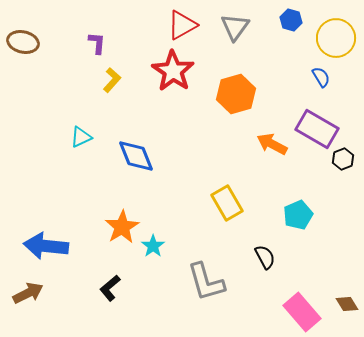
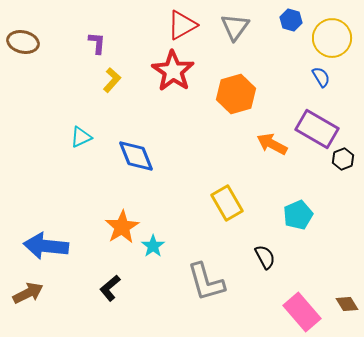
yellow circle: moved 4 px left
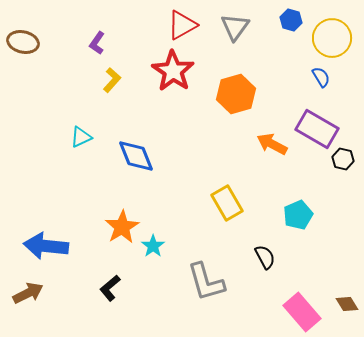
purple L-shape: rotated 150 degrees counterclockwise
black hexagon: rotated 25 degrees counterclockwise
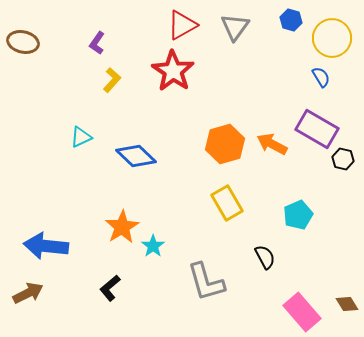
orange hexagon: moved 11 px left, 50 px down
blue diamond: rotated 24 degrees counterclockwise
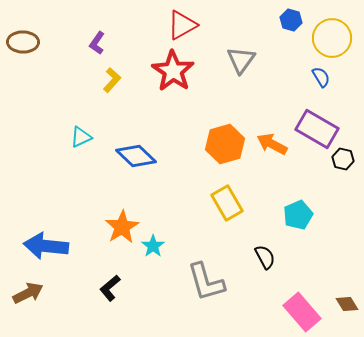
gray triangle: moved 6 px right, 33 px down
brown ellipse: rotated 12 degrees counterclockwise
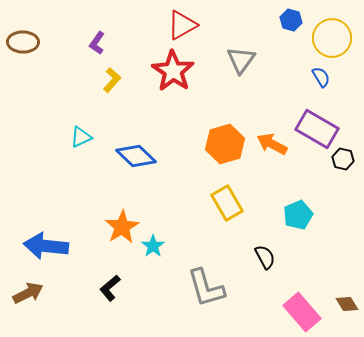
gray L-shape: moved 6 px down
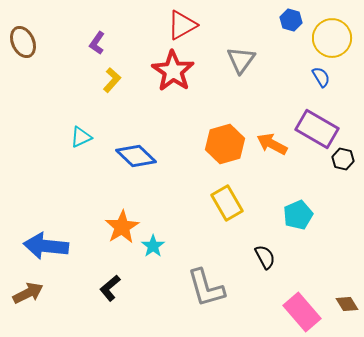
brown ellipse: rotated 64 degrees clockwise
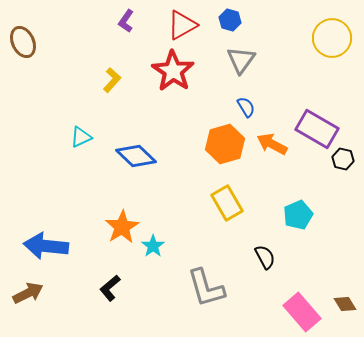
blue hexagon: moved 61 px left
purple L-shape: moved 29 px right, 22 px up
blue semicircle: moved 75 px left, 30 px down
brown diamond: moved 2 px left
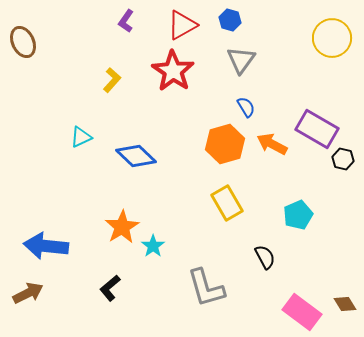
pink rectangle: rotated 12 degrees counterclockwise
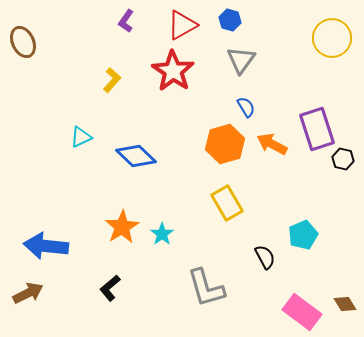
purple rectangle: rotated 42 degrees clockwise
cyan pentagon: moved 5 px right, 20 px down
cyan star: moved 9 px right, 12 px up
